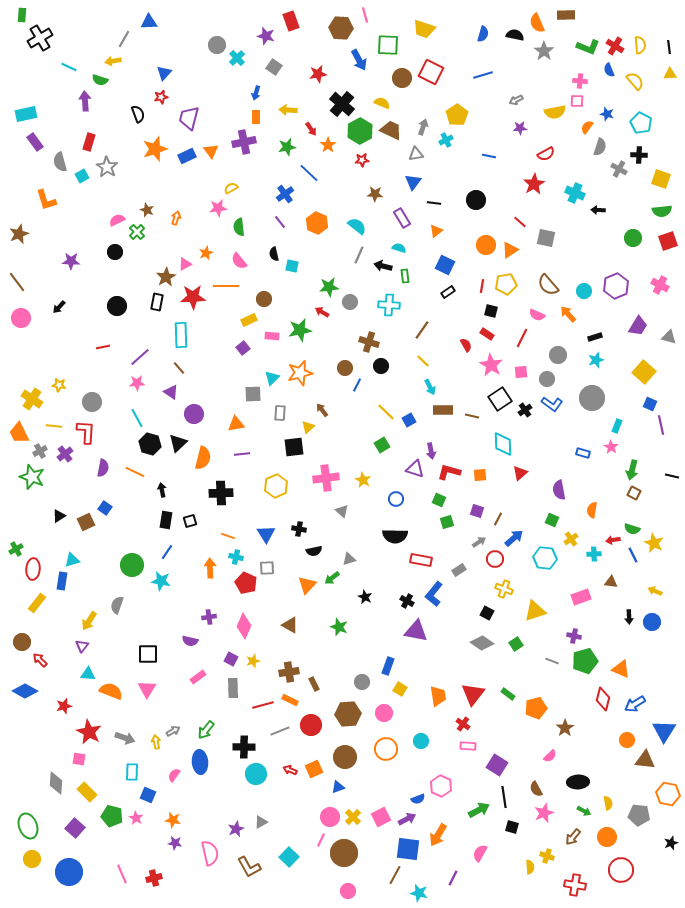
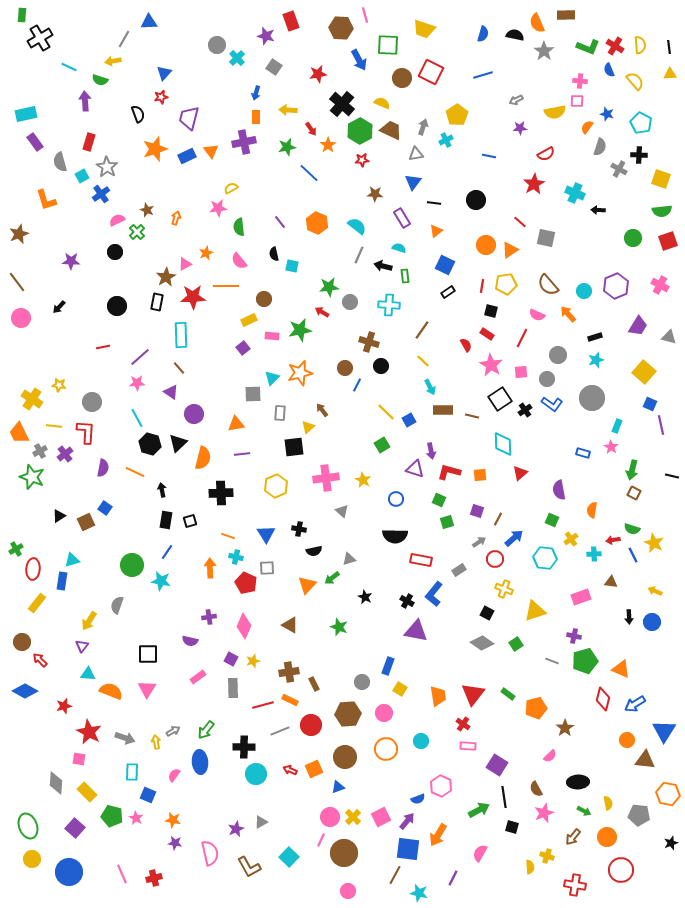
blue cross at (285, 194): moved 184 px left
purple arrow at (407, 819): moved 2 px down; rotated 24 degrees counterclockwise
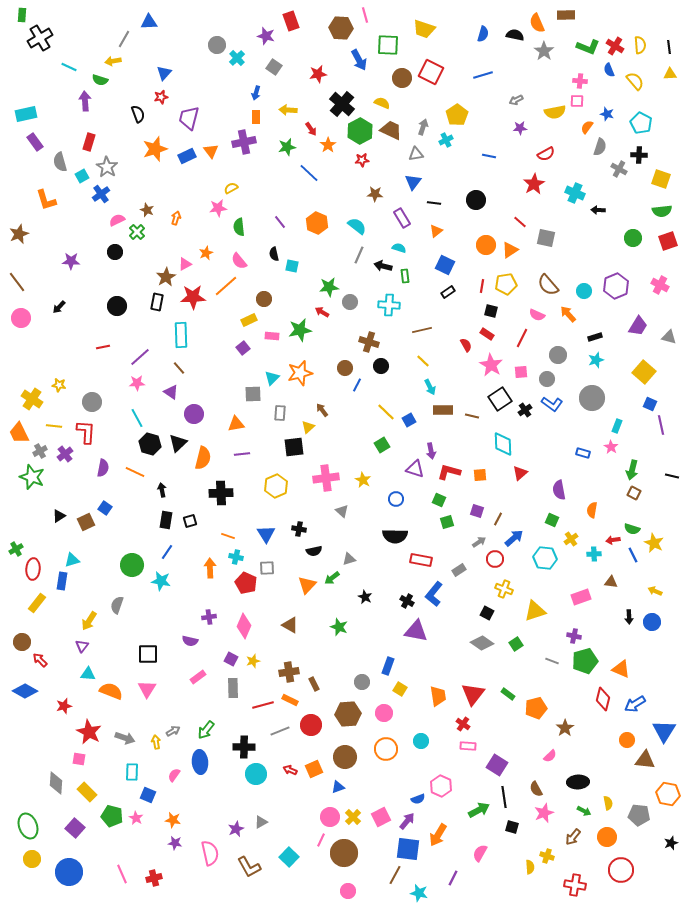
orange line at (226, 286): rotated 40 degrees counterclockwise
brown line at (422, 330): rotated 42 degrees clockwise
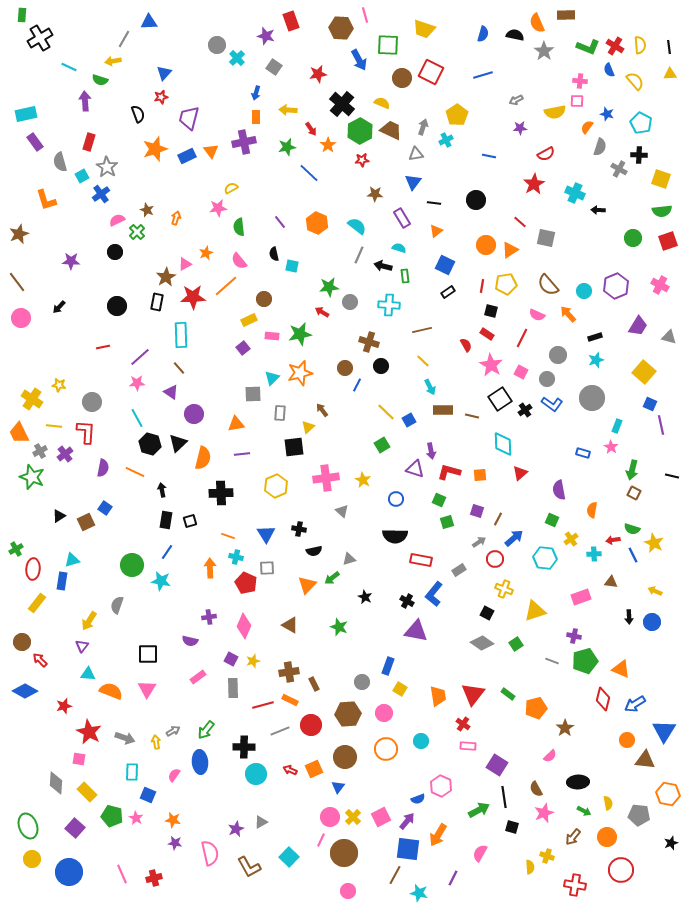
green star at (300, 330): moved 4 px down
pink square at (521, 372): rotated 32 degrees clockwise
blue triangle at (338, 787): rotated 32 degrees counterclockwise
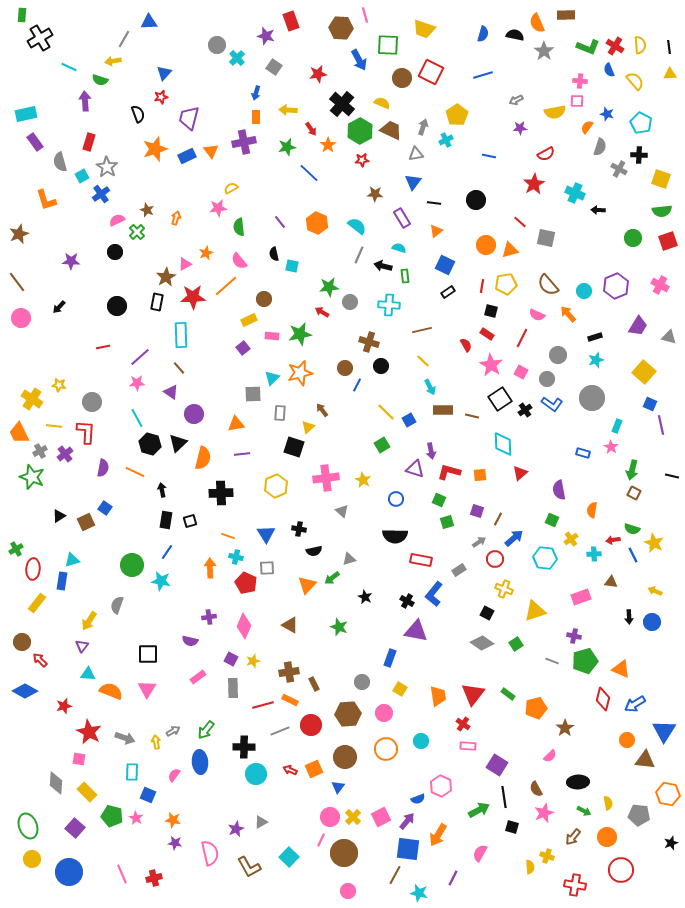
orange triangle at (510, 250): rotated 18 degrees clockwise
black square at (294, 447): rotated 25 degrees clockwise
blue rectangle at (388, 666): moved 2 px right, 8 px up
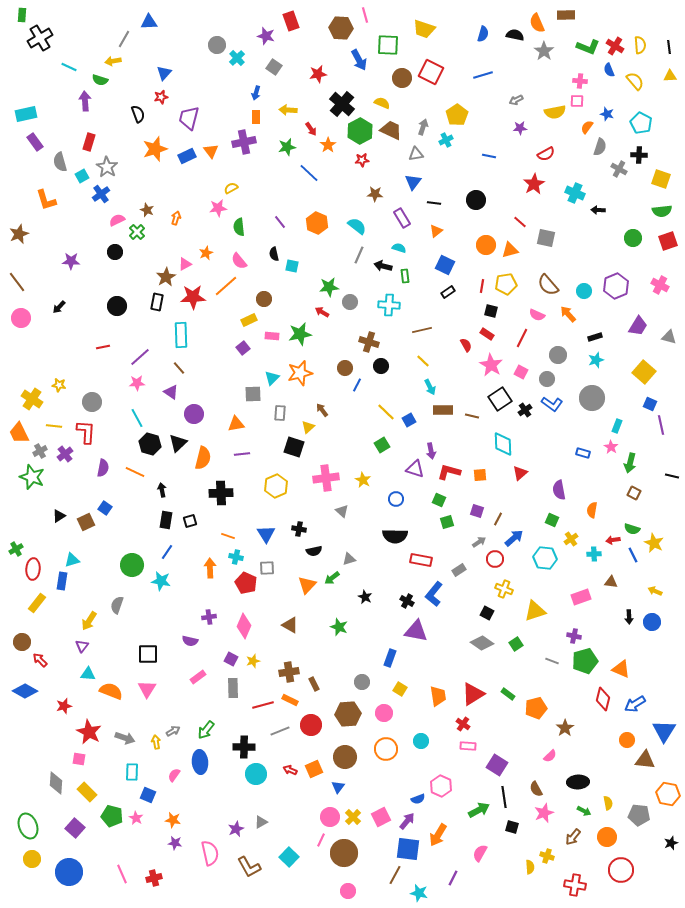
yellow triangle at (670, 74): moved 2 px down
green arrow at (632, 470): moved 2 px left, 7 px up
red triangle at (473, 694): rotated 20 degrees clockwise
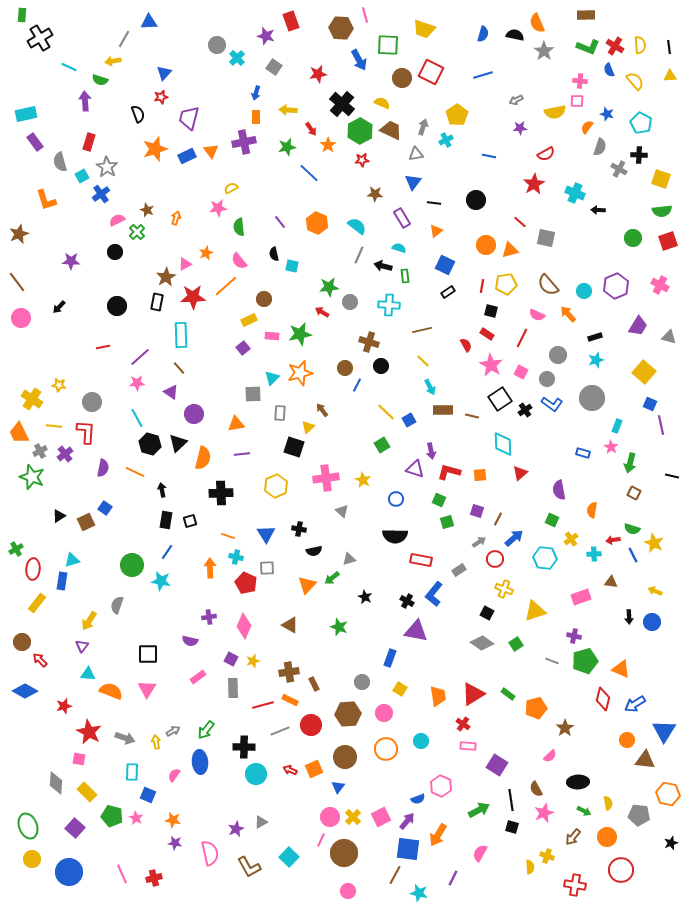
brown rectangle at (566, 15): moved 20 px right
black line at (504, 797): moved 7 px right, 3 px down
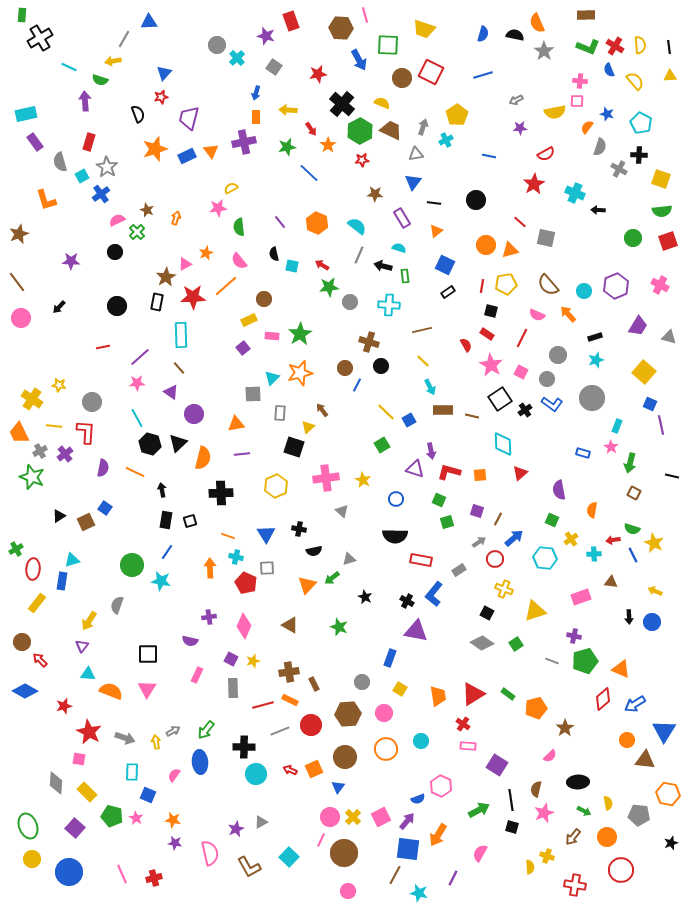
red arrow at (322, 312): moved 47 px up
green star at (300, 334): rotated 20 degrees counterclockwise
pink rectangle at (198, 677): moved 1 px left, 2 px up; rotated 28 degrees counterclockwise
red diamond at (603, 699): rotated 35 degrees clockwise
brown semicircle at (536, 789): rotated 42 degrees clockwise
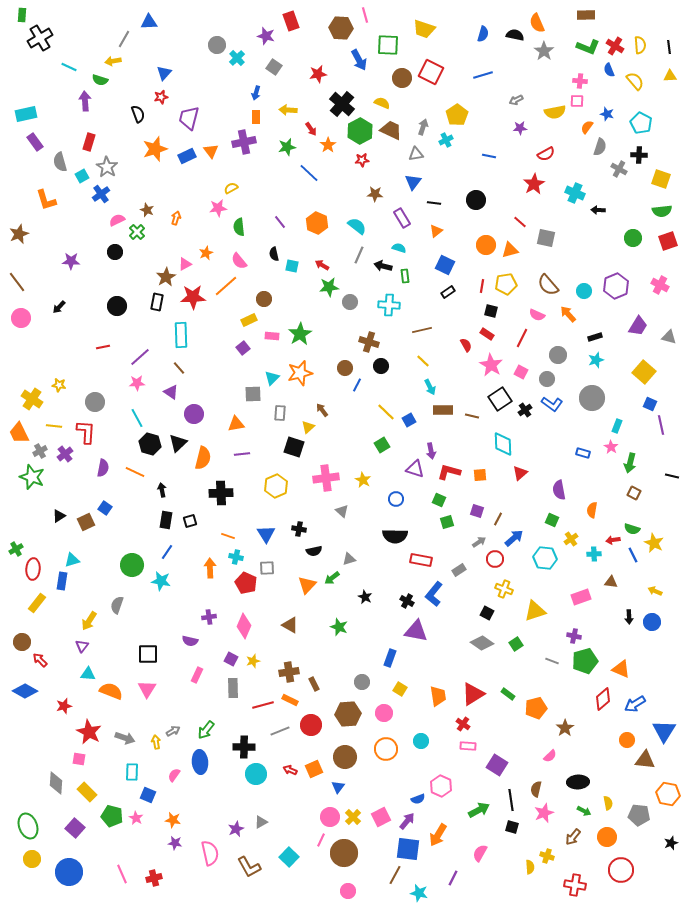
gray circle at (92, 402): moved 3 px right
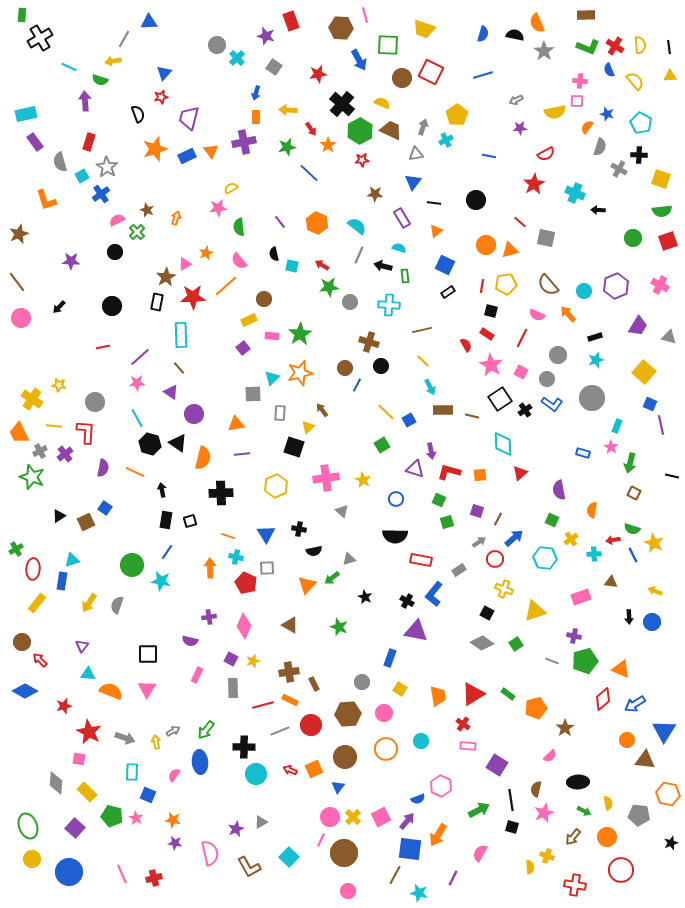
black circle at (117, 306): moved 5 px left
black triangle at (178, 443): rotated 42 degrees counterclockwise
yellow arrow at (89, 621): moved 18 px up
blue square at (408, 849): moved 2 px right
